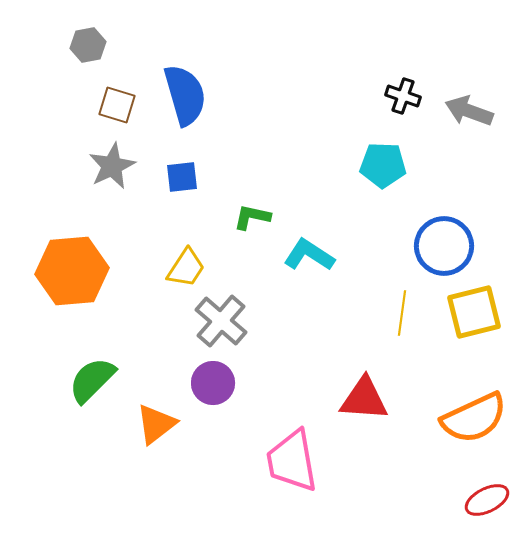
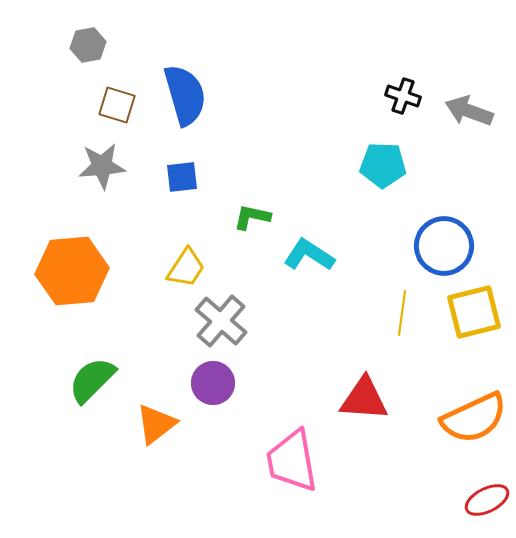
gray star: moved 10 px left; rotated 21 degrees clockwise
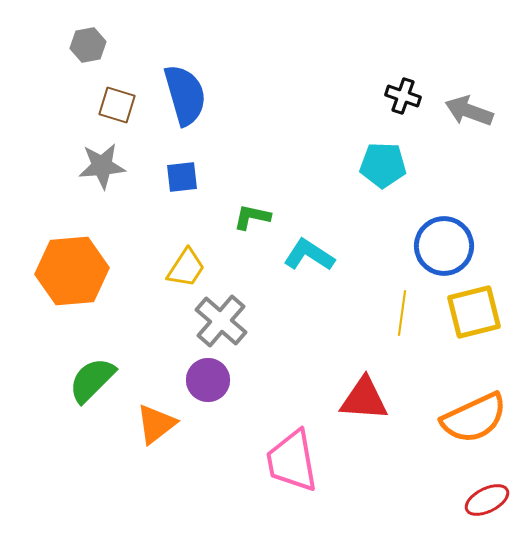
purple circle: moved 5 px left, 3 px up
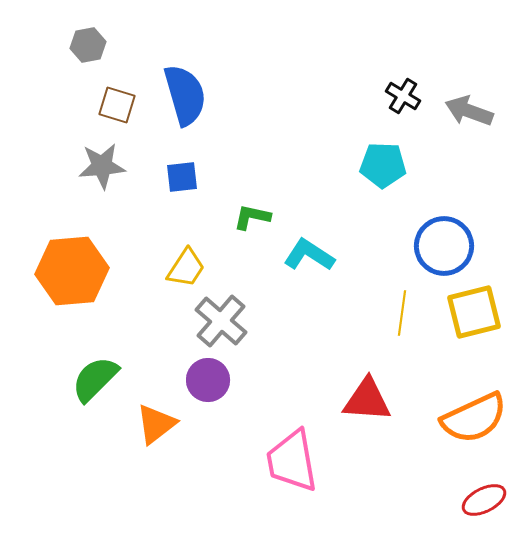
black cross: rotated 12 degrees clockwise
green semicircle: moved 3 px right, 1 px up
red triangle: moved 3 px right, 1 px down
red ellipse: moved 3 px left
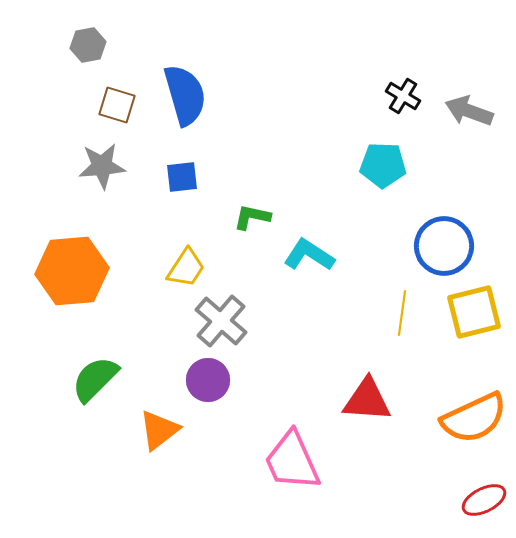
orange triangle: moved 3 px right, 6 px down
pink trapezoid: rotated 14 degrees counterclockwise
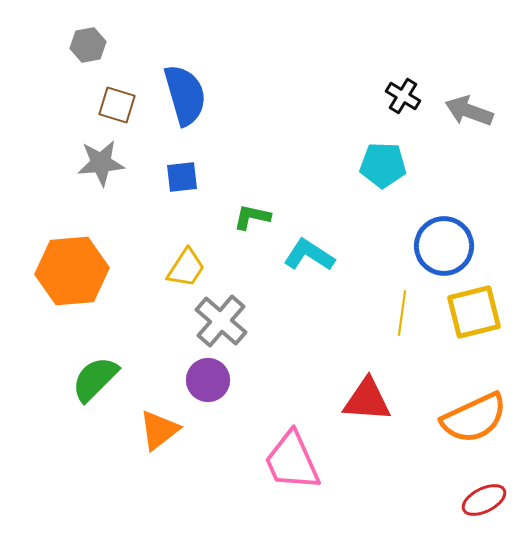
gray star: moved 1 px left, 3 px up
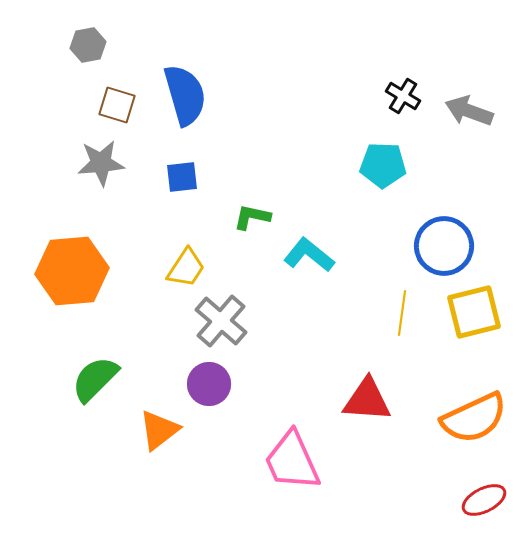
cyan L-shape: rotated 6 degrees clockwise
purple circle: moved 1 px right, 4 px down
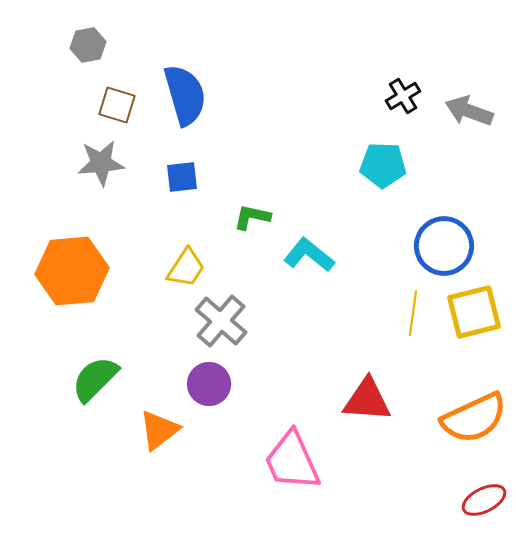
black cross: rotated 28 degrees clockwise
yellow line: moved 11 px right
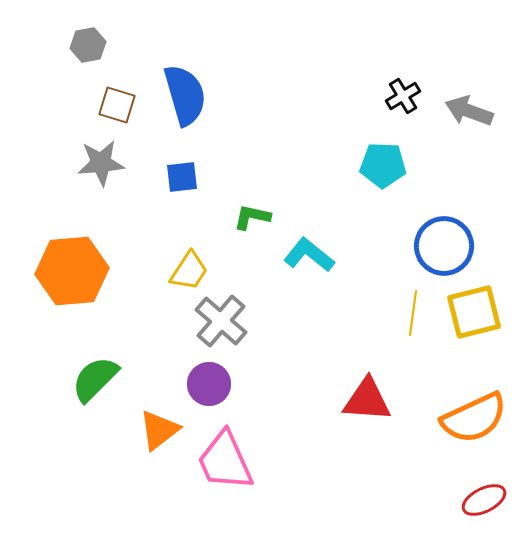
yellow trapezoid: moved 3 px right, 3 px down
pink trapezoid: moved 67 px left
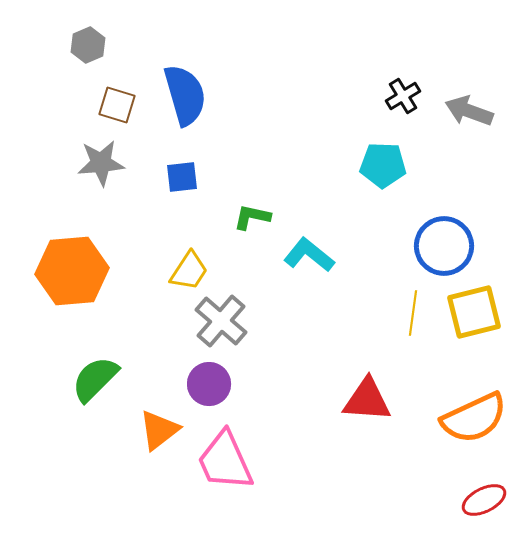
gray hexagon: rotated 12 degrees counterclockwise
